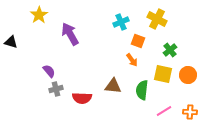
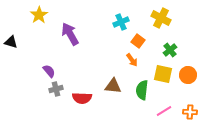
yellow cross: moved 4 px right, 1 px up
orange square: rotated 16 degrees clockwise
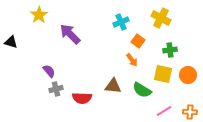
purple arrow: rotated 15 degrees counterclockwise
green cross: rotated 32 degrees clockwise
green semicircle: rotated 66 degrees counterclockwise
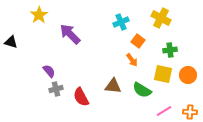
red semicircle: moved 1 px left, 1 px up; rotated 60 degrees clockwise
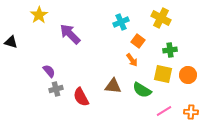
orange cross: moved 1 px right
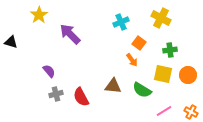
orange square: moved 1 px right, 2 px down
gray cross: moved 5 px down
orange cross: rotated 24 degrees clockwise
